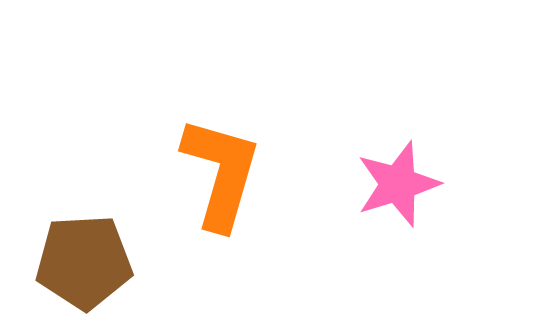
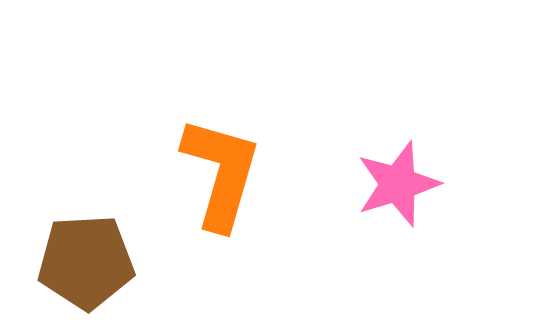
brown pentagon: moved 2 px right
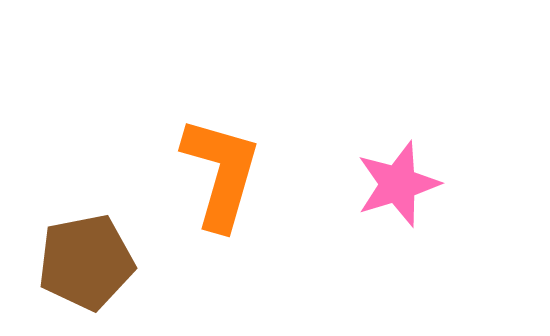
brown pentagon: rotated 8 degrees counterclockwise
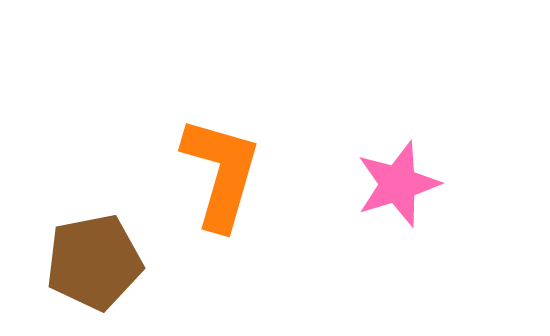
brown pentagon: moved 8 px right
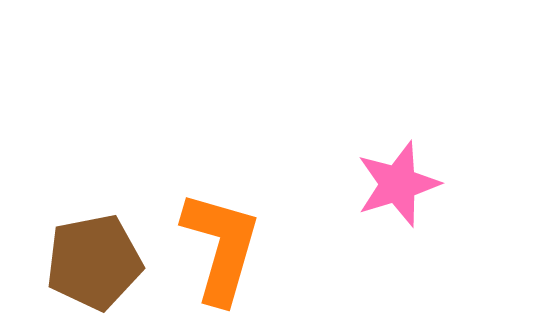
orange L-shape: moved 74 px down
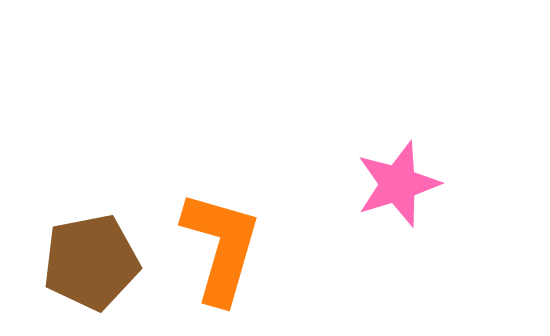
brown pentagon: moved 3 px left
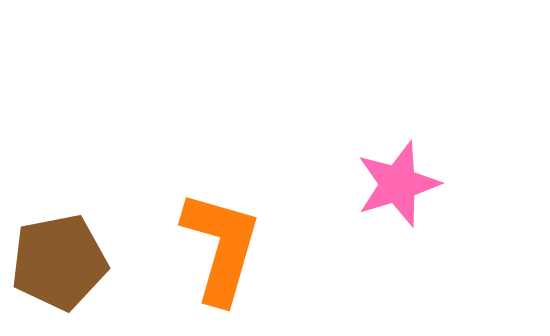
brown pentagon: moved 32 px left
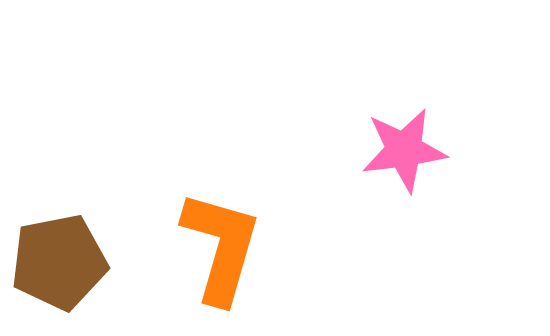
pink star: moved 6 px right, 34 px up; rotated 10 degrees clockwise
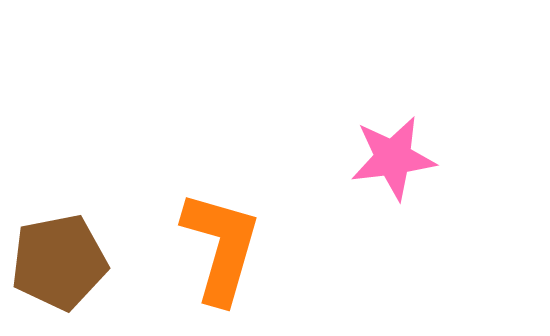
pink star: moved 11 px left, 8 px down
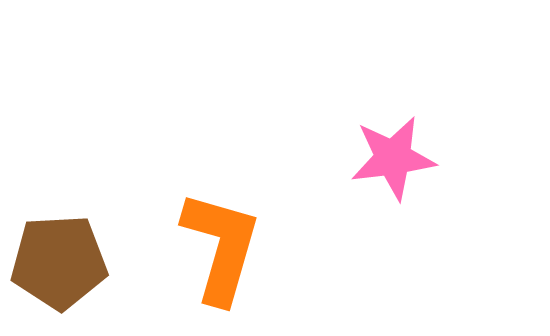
brown pentagon: rotated 8 degrees clockwise
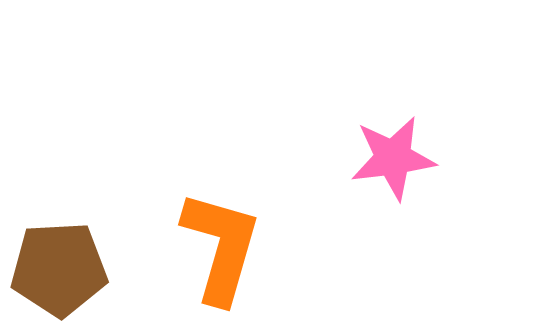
brown pentagon: moved 7 px down
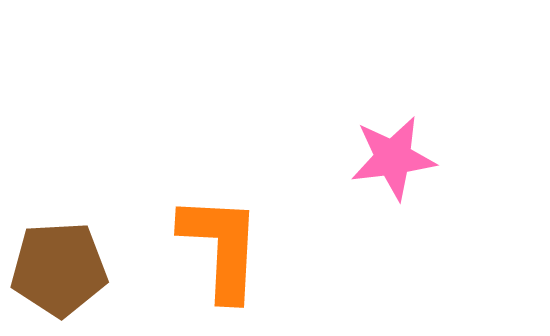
orange L-shape: rotated 13 degrees counterclockwise
